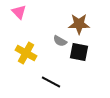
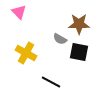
gray semicircle: moved 2 px up
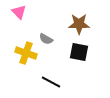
gray semicircle: moved 14 px left
yellow cross: rotated 10 degrees counterclockwise
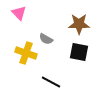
pink triangle: moved 1 px down
